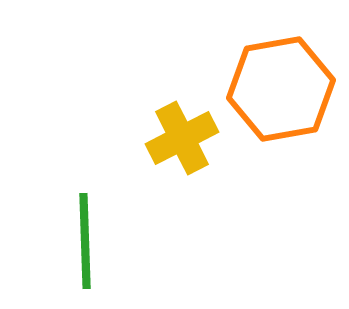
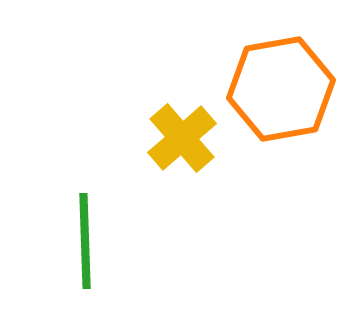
yellow cross: rotated 14 degrees counterclockwise
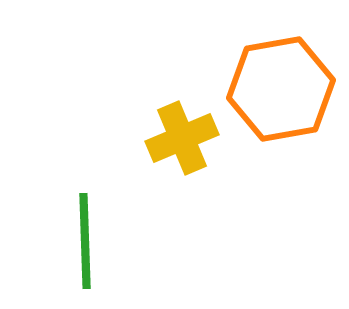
yellow cross: rotated 18 degrees clockwise
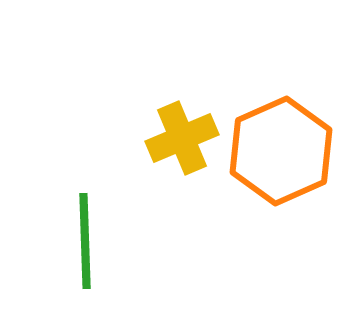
orange hexagon: moved 62 px down; rotated 14 degrees counterclockwise
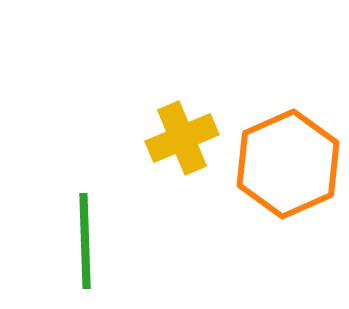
orange hexagon: moved 7 px right, 13 px down
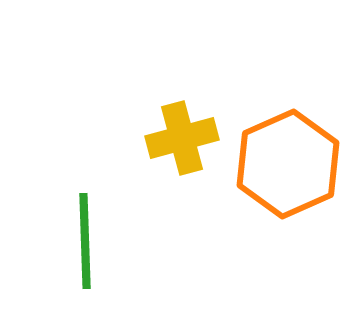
yellow cross: rotated 8 degrees clockwise
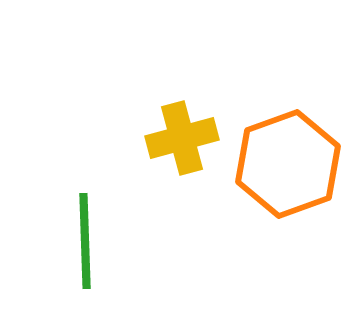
orange hexagon: rotated 4 degrees clockwise
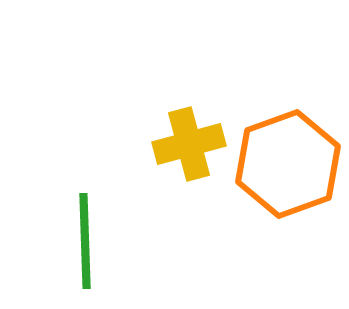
yellow cross: moved 7 px right, 6 px down
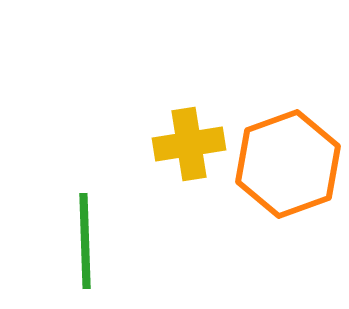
yellow cross: rotated 6 degrees clockwise
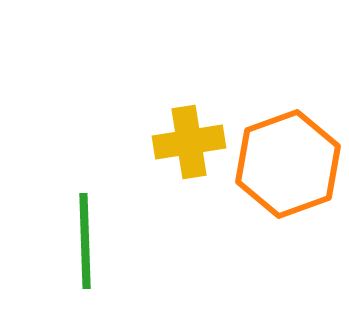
yellow cross: moved 2 px up
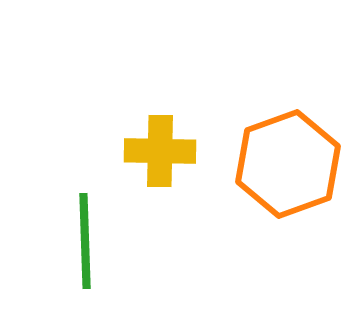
yellow cross: moved 29 px left, 9 px down; rotated 10 degrees clockwise
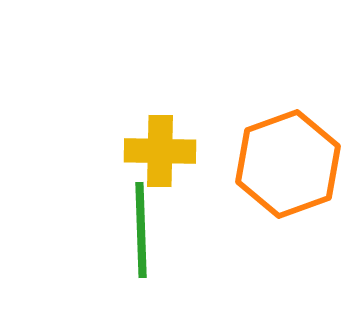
green line: moved 56 px right, 11 px up
